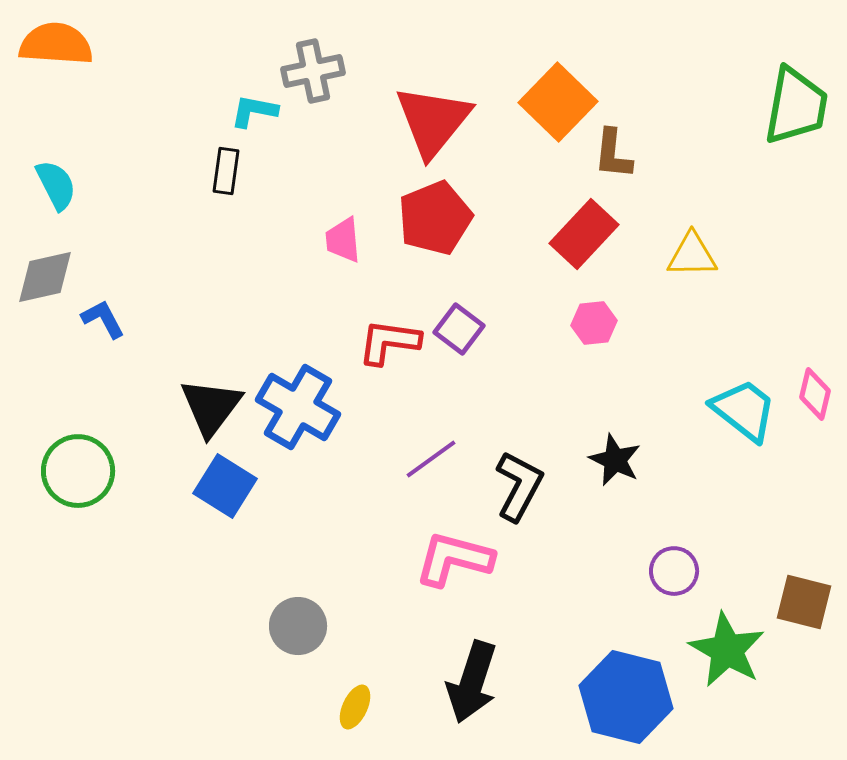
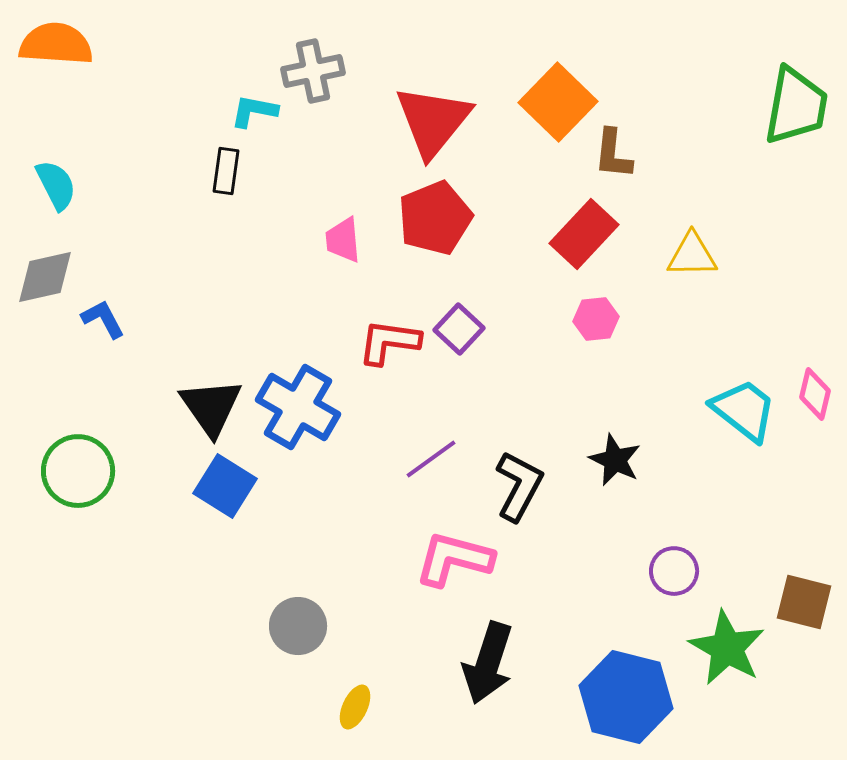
pink hexagon: moved 2 px right, 4 px up
purple square: rotated 6 degrees clockwise
black triangle: rotated 12 degrees counterclockwise
green star: moved 2 px up
black arrow: moved 16 px right, 19 px up
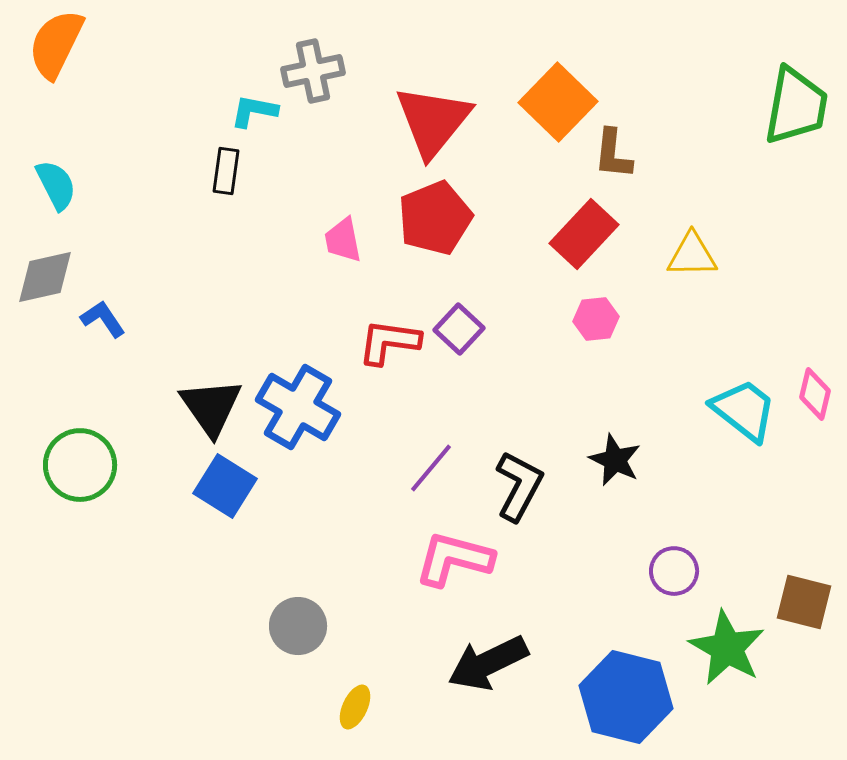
orange semicircle: rotated 68 degrees counterclockwise
pink trapezoid: rotated 6 degrees counterclockwise
blue L-shape: rotated 6 degrees counterclockwise
purple line: moved 9 px down; rotated 14 degrees counterclockwise
green circle: moved 2 px right, 6 px up
black arrow: rotated 46 degrees clockwise
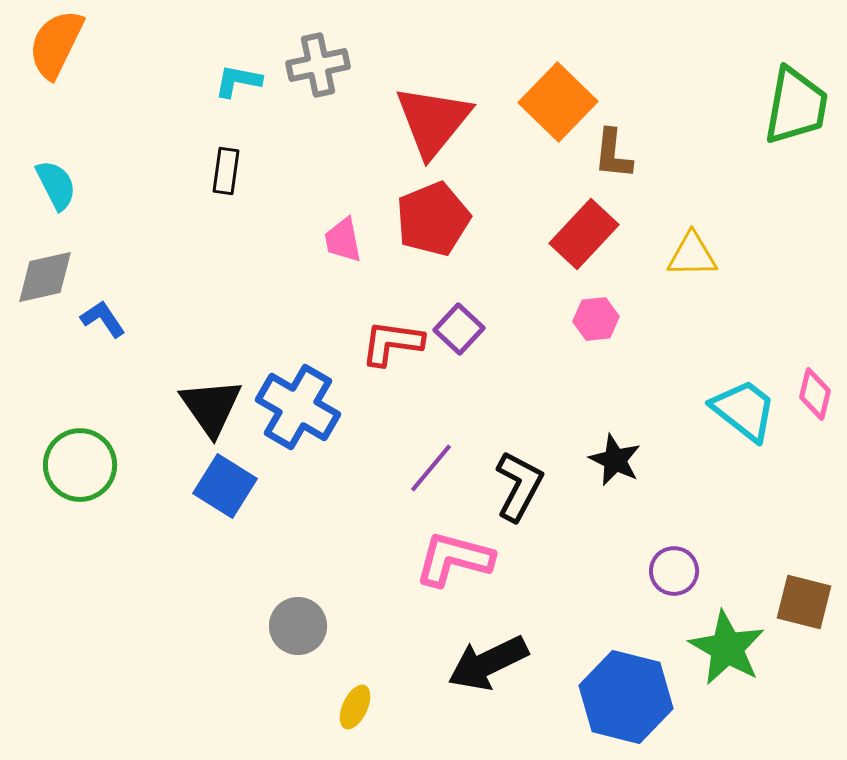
gray cross: moved 5 px right, 6 px up
cyan L-shape: moved 16 px left, 30 px up
red pentagon: moved 2 px left, 1 px down
red L-shape: moved 3 px right, 1 px down
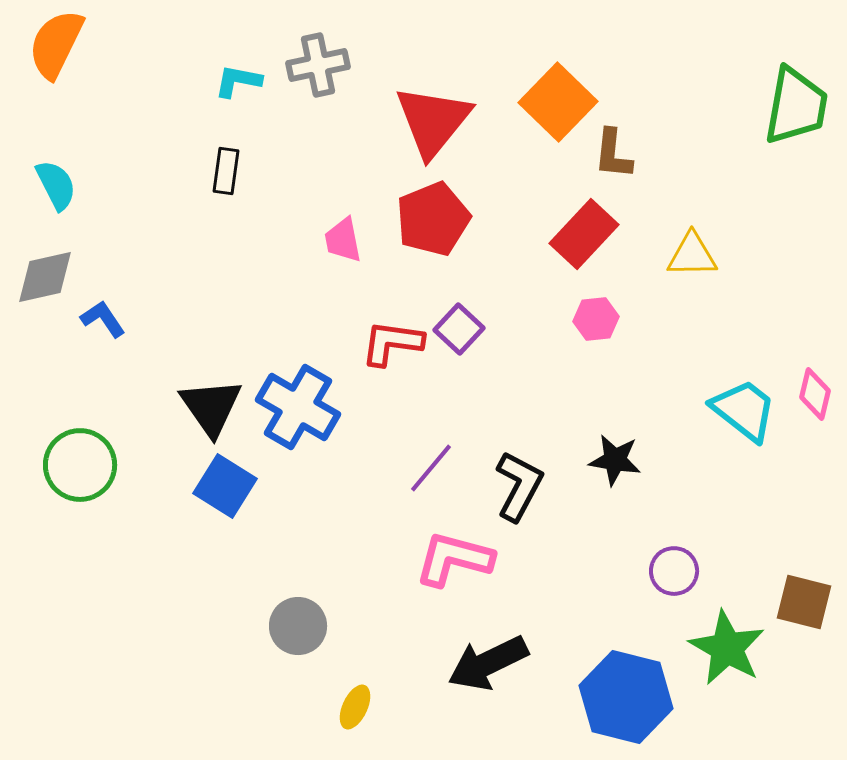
black star: rotated 16 degrees counterclockwise
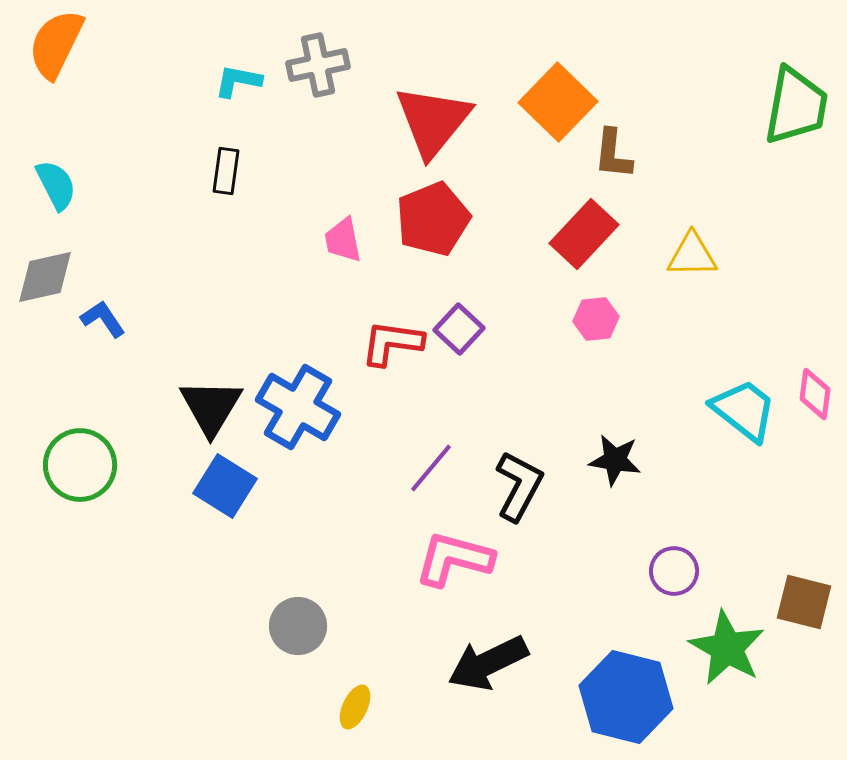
pink diamond: rotated 6 degrees counterclockwise
black triangle: rotated 6 degrees clockwise
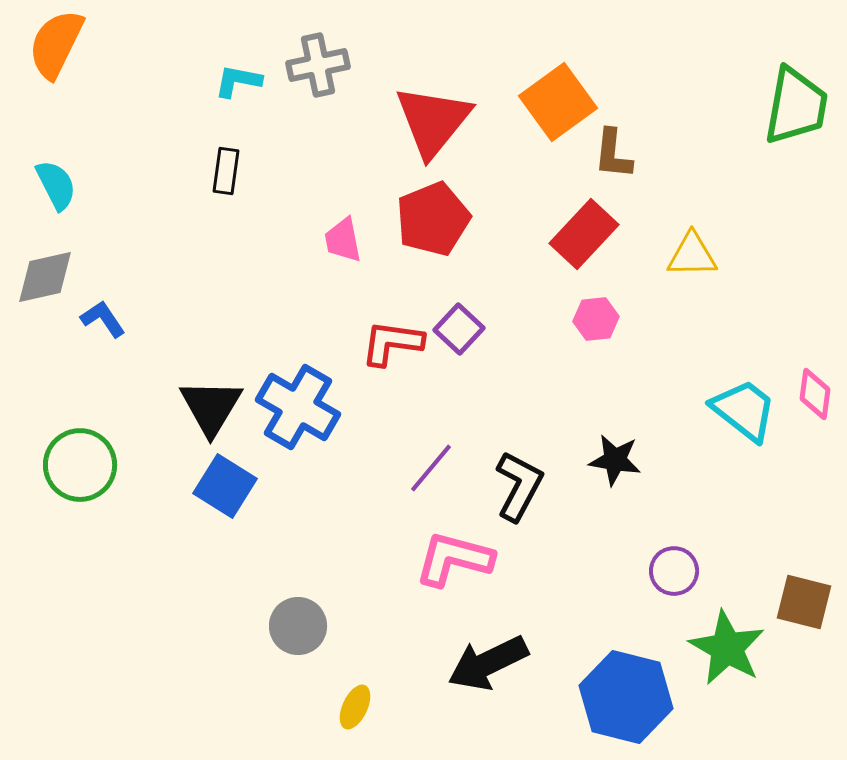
orange square: rotated 10 degrees clockwise
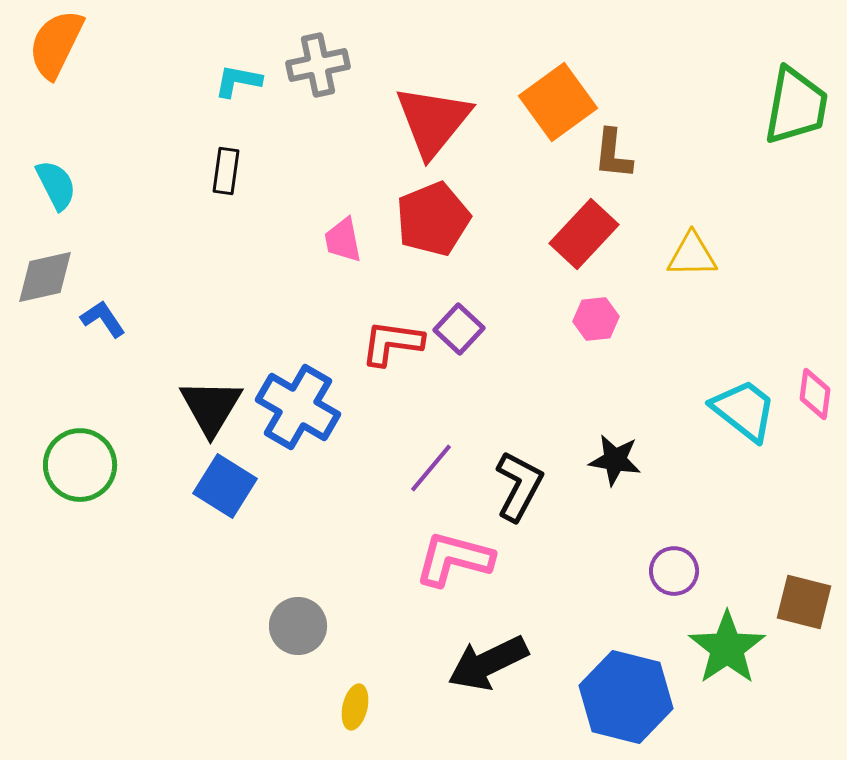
green star: rotated 8 degrees clockwise
yellow ellipse: rotated 12 degrees counterclockwise
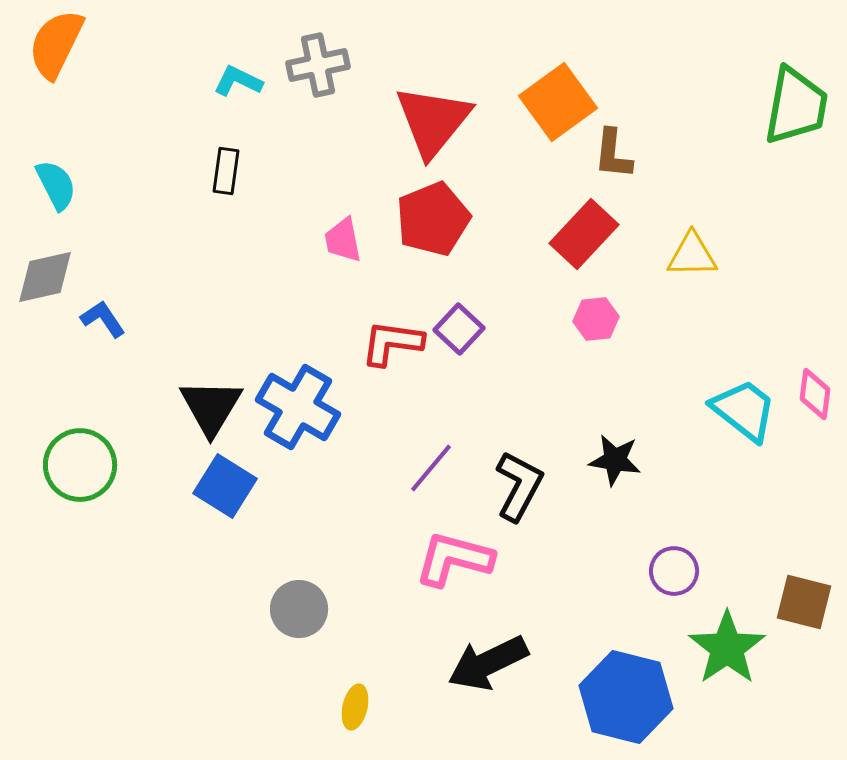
cyan L-shape: rotated 15 degrees clockwise
gray circle: moved 1 px right, 17 px up
